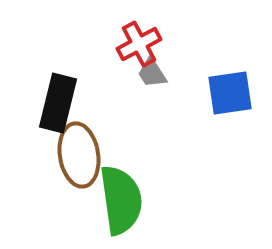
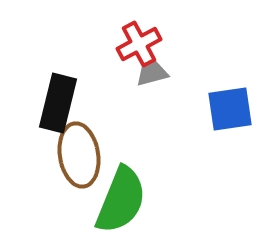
gray trapezoid: rotated 108 degrees clockwise
blue square: moved 16 px down
green semicircle: rotated 30 degrees clockwise
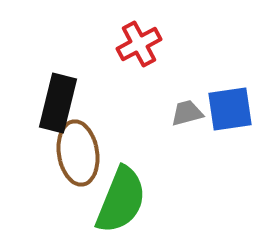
gray trapezoid: moved 35 px right, 40 px down
brown ellipse: moved 1 px left, 2 px up
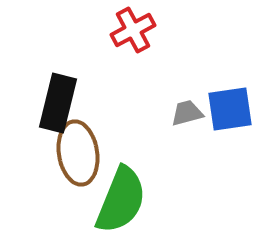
red cross: moved 6 px left, 14 px up
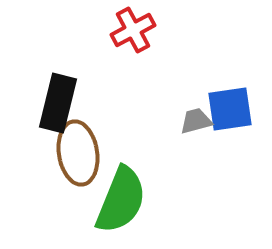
gray trapezoid: moved 9 px right, 8 px down
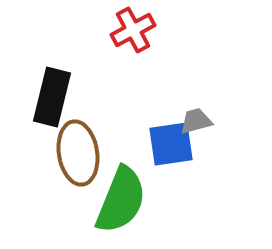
black rectangle: moved 6 px left, 6 px up
blue square: moved 59 px left, 35 px down
